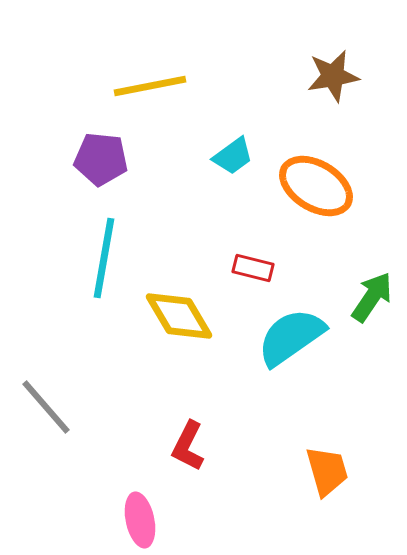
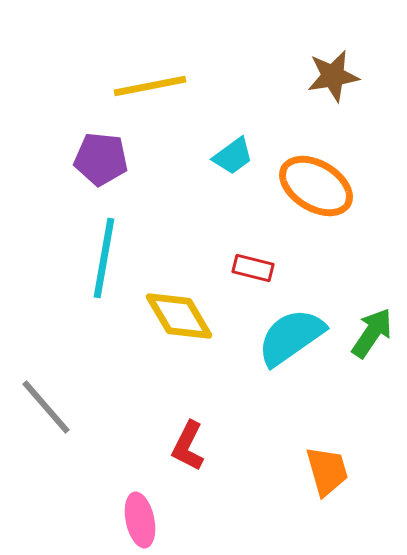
green arrow: moved 36 px down
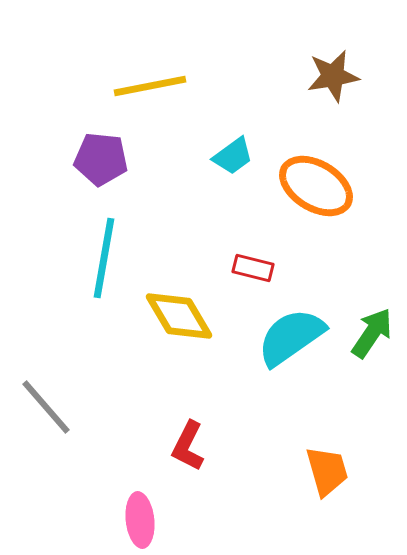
pink ellipse: rotated 6 degrees clockwise
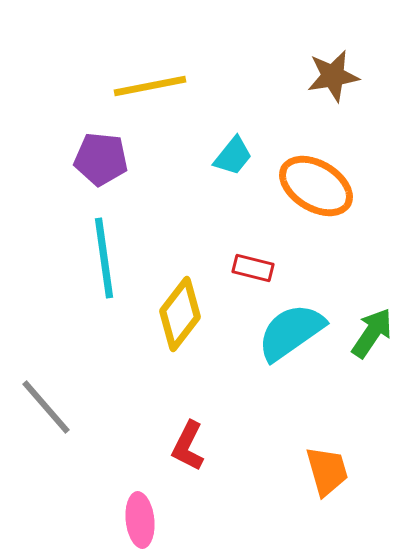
cyan trapezoid: rotated 15 degrees counterclockwise
cyan line: rotated 18 degrees counterclockwise
yellow diamond: moved 1 px right, 2 px up; rotated 68 degrees clockwise
cyan semicircle: moved 5 px up
